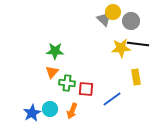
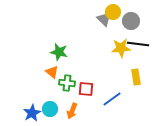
green star: moved 4 px right, 1 px down; rotated 12 degrees clockwise
orange triangle: rotated 32 degrees counterclockwise
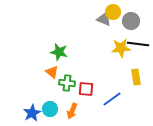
gray triangle: rotated 21 degrees counterclockwise
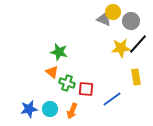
black line: rotated 55 degrees counterclockwise
green cross: rotated 14 degrees clockwise
blue star: moved 3 px left, 4 px up; rotated 18 degrees clockwise
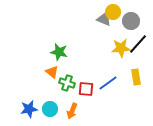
blue line: moved 4 px left, 16 px up
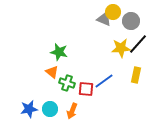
yellow rectangle: moved 2 px up; rotated 21 degrees clockwise
blue line: moved 4 px left, 2 px up
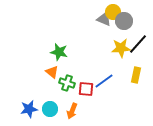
gray circle: moved 7 px left
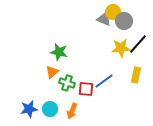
orange triangle: rotated 40 degrees clockwise
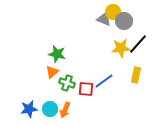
green star: moved 2 px left, 2 px down
orange arrow: moved 7 px left, 1 px up
